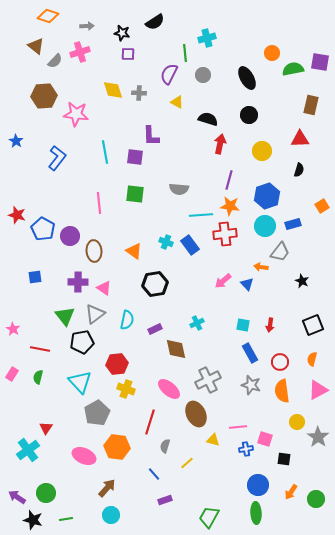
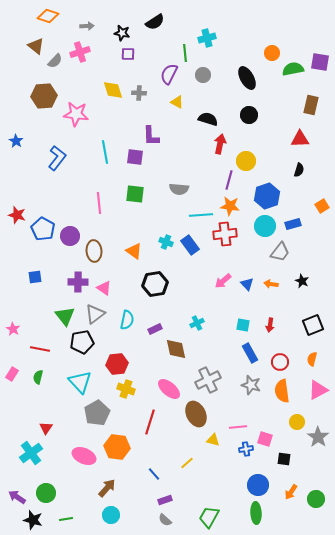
yellow circle at (262, 151): moved 16 px left, 10 px down
orange arrow at (261, 267): moved 10 px right, 17 px down
gray semicircle at (165, 446): moved 74 px down; rotated 64 degrees counterclockwise
cyan cross at (28, 450): moved 3 px right, 3 px down
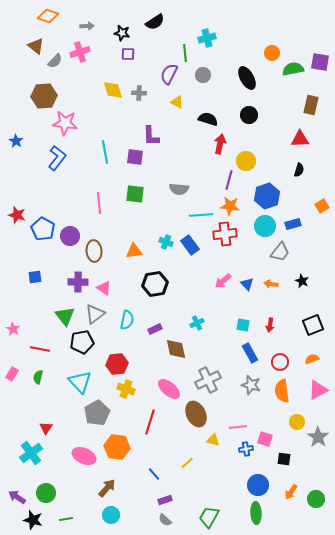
pink star at (76, 114): moved 11 px left, 9 px down
orange triangle at (134, 251): rotated 42 degrees counterclockwise
orange semicircle at (312, 359): rotated 56 degrees clockwise
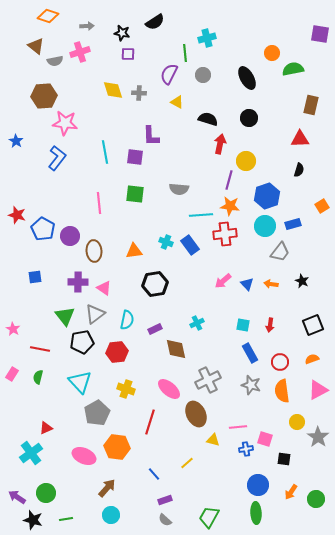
gray semicircle at (55, 61): rotated 35 degrees clockwise
purple square at (320, 62): moved 28 px up
black circle at (249, 115): moved 3 px down
red hexagon at (117, 364): moved 12 px up
red triangle at (46, 428): rotated 32 degrees clockwise
